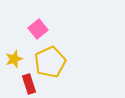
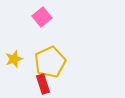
pink square: moved 4 px right, 12 px up
red rectangle: moved 14 px right
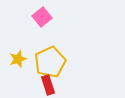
yellow star: moved 4 px right
red rectangle: moved 5 px right, 1 px down
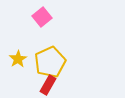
yellow star: rotated 12 degrees counterclockwise
red rectangle: rotated 48 degrees clockwise
